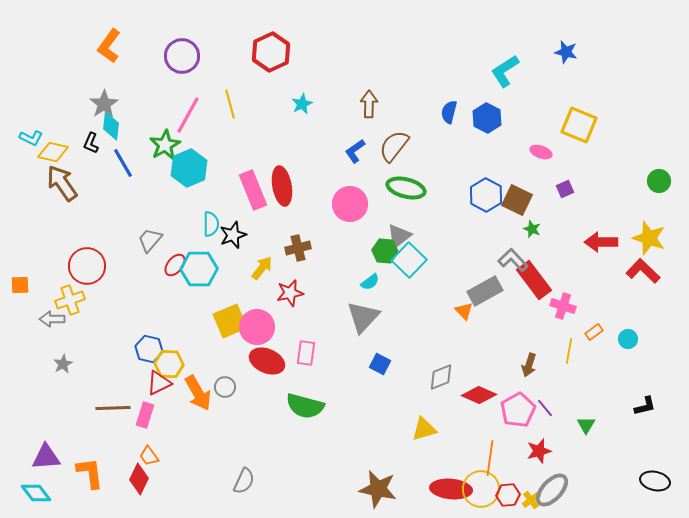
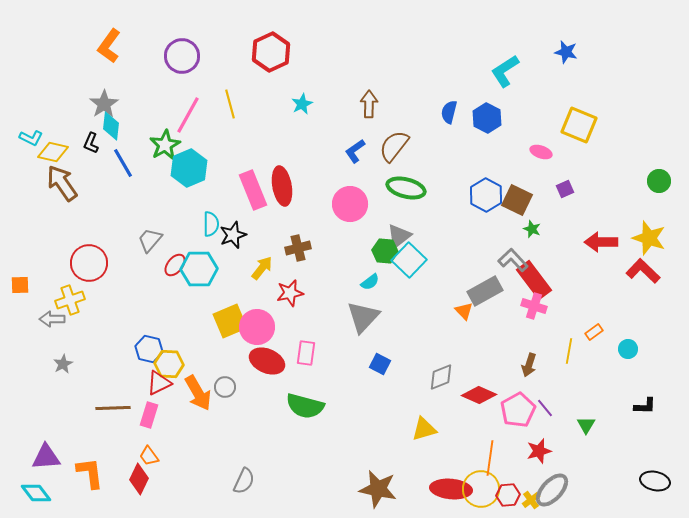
red circle at (87, 266): moved 2 px right, 3 px up
pink cross at (563, 306): moved 29 px left
cyan circle at (628, 339): moved 10 px down
black L-shape at (645, 406): rotated 15 degrees clockwise
pink rectangle at (145, 415): moved 4 px right
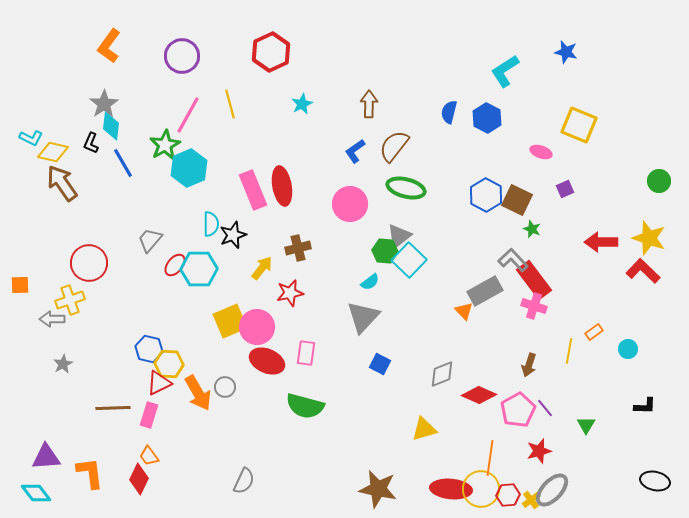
gray diamond at (441, 377): moved 1 px right, 3 px up
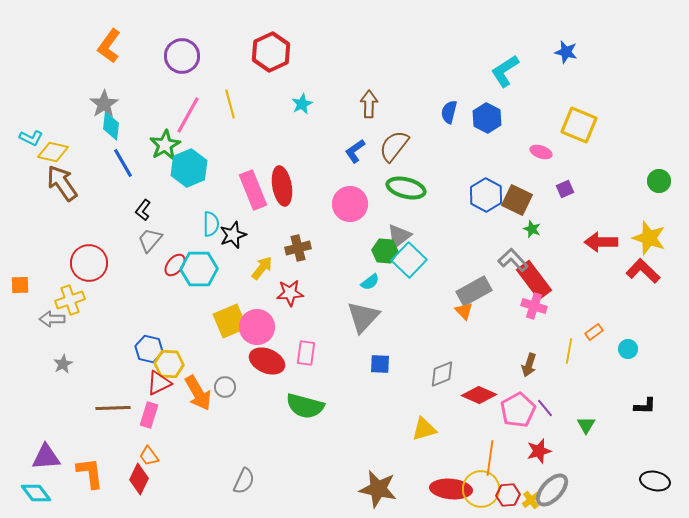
black L-shape at (91, 143): moved 52 px right, 67 px down; rotated 15 degrees clockwise
gray rectangle at (485, 291): moved 11 px left
red star at (290, 293): rotated 8 degrees clockwise
blue square at (380, 364): rotated 25 degrees counterclockwise
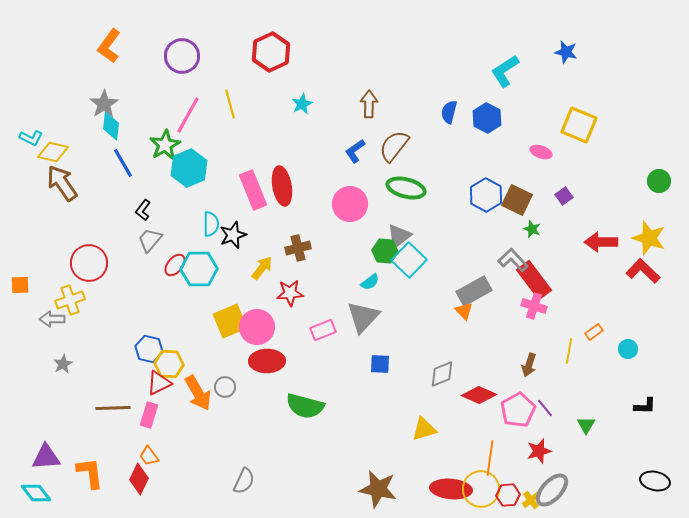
purple square at (565, 189): moved 1 px left, 7 px down; rotated 12 degrees counterclockwise
pink rectangle at (306, 353): moved 17 px right, 23 px up; rotated 60 degrees clockwise
red ellipse at (267, 361): rotated 24 degrees counterclockwise
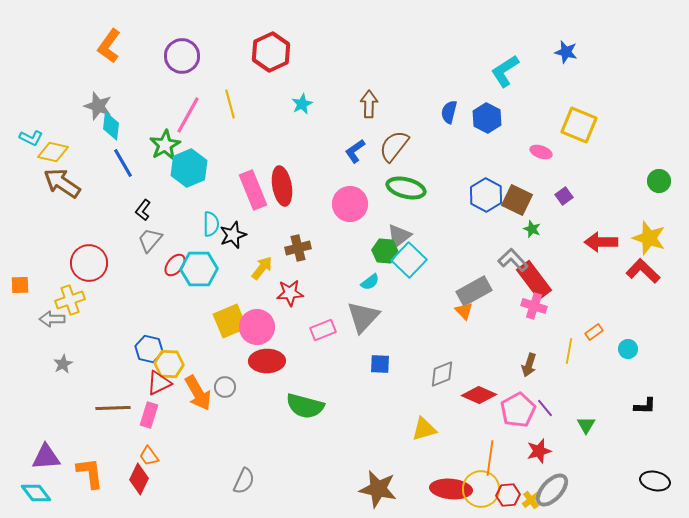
gray star at (104, 104): moved 6 px left, 2 px down; rotated 20 degrees counterclockwise
brown arrow at (62, 183): rotated 21 degrees counterclockwise
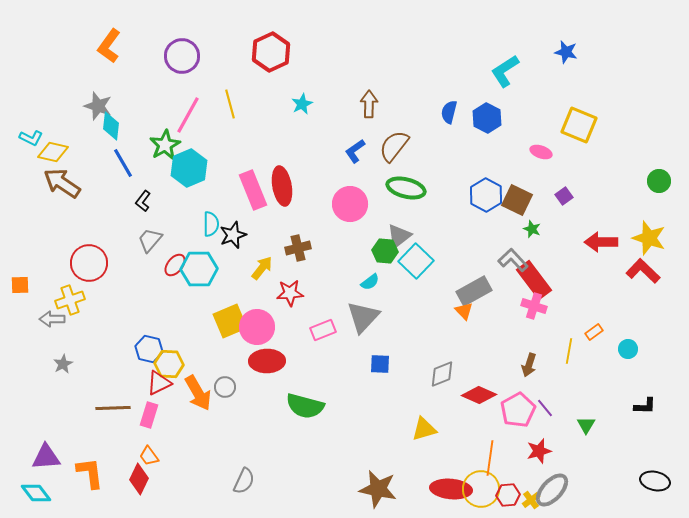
black L-shape at (143, 210): moved 9 px up
cyan square at (409, 260): moved 7 px right, 1 px down
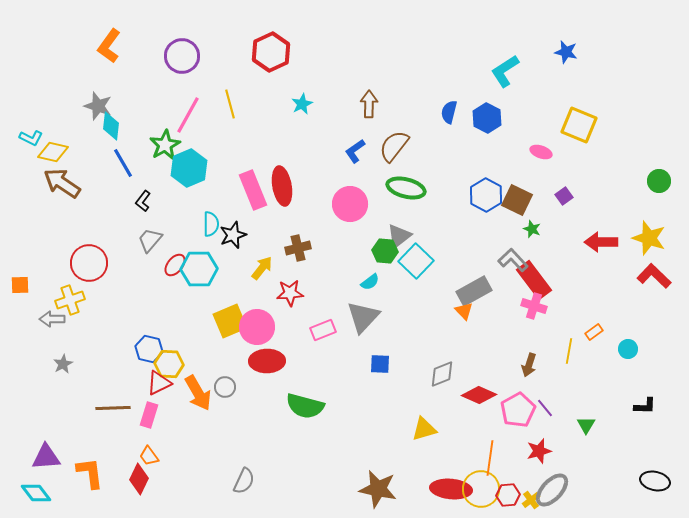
red L-shape at (643, 271): moved 11 px right, 5 px down
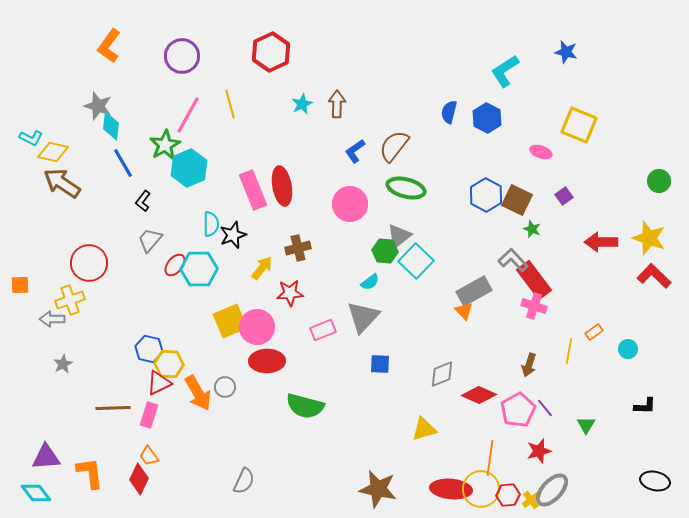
brown arrow at (369, 104): moved 32 px left
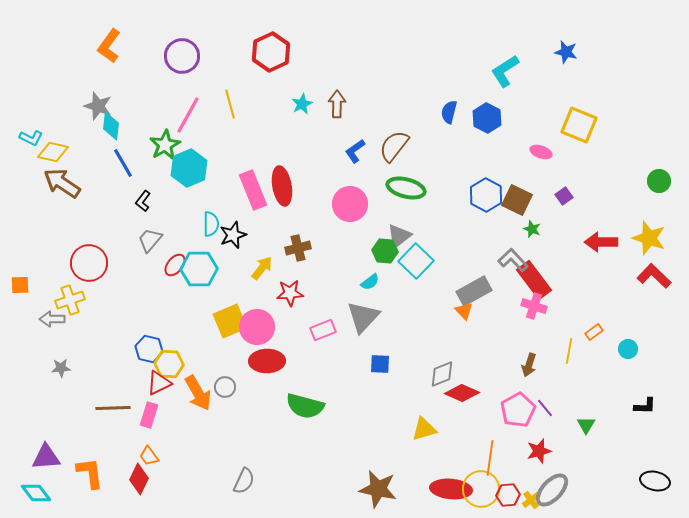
gray star at (63, 364): moved 2 px left, 4 px down; rotated 24 degrees clockwise
red diamond at (479, 395): moved 17 px left, 2 px up
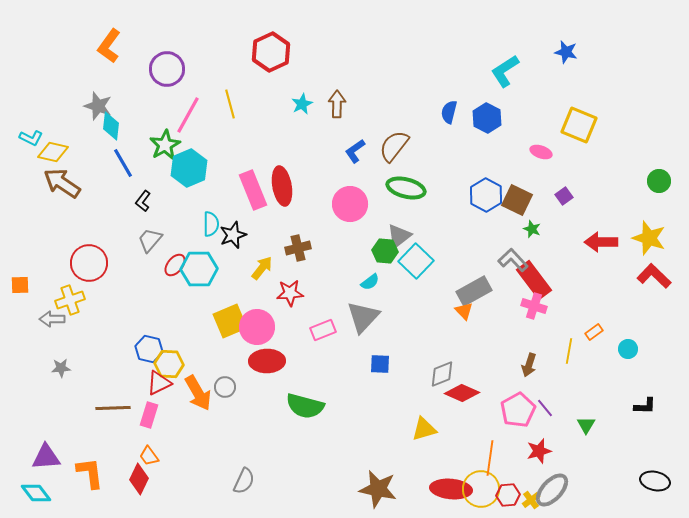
purple circle at (182, 56): moved 15 px left, 13 px down
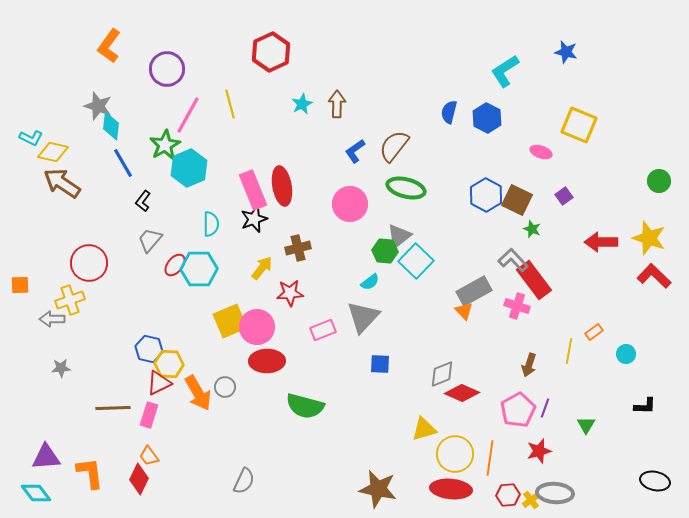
black star at (233, 235): moved 21 px right, 16 px up
pink cross at (534, 306): moved 17 px left
cyan circle at (628, 349): moved 2 px left, 5 px down
purple line at (545, 408): rotated 60 degrees clockwise
yellow circle at (481, 489): moved 26 px left, 35 px up
gray ellipse at (552, 490): moved 3 px right, 3 px down; rotated 51 degrees clockwise
